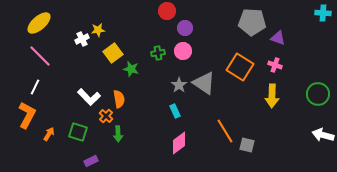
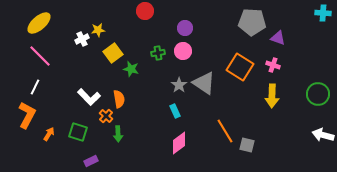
red circle: moved 22 px left
pink cross: moved 2 px left
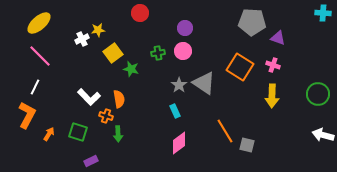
red circle: moved 5 px left, 2 px down
orange cross: rotated 24 degrees counterclockwise
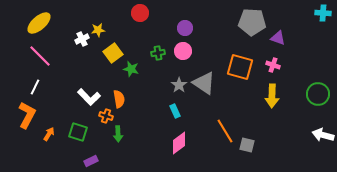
orange square: rotated 16 degrees counterclockwise
